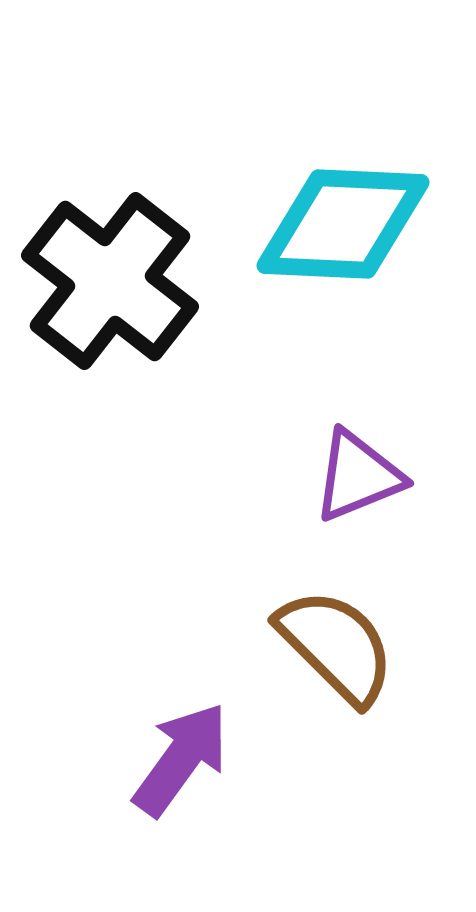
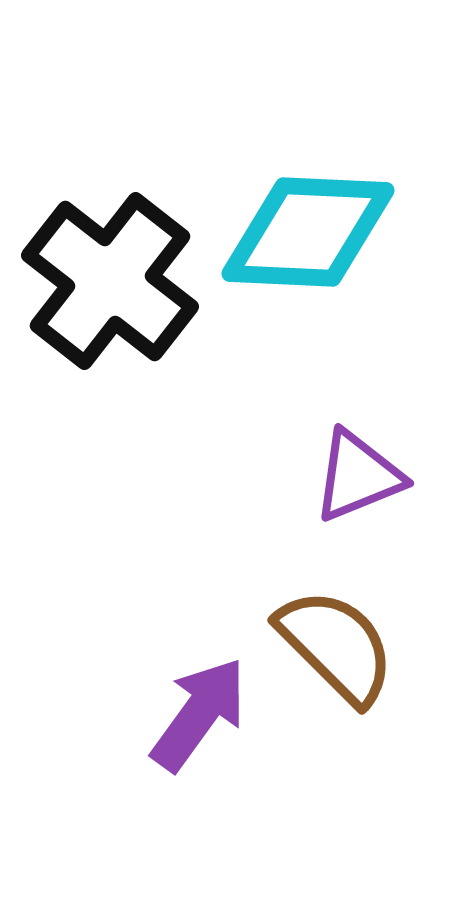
cyan diamond: moved 35 px left, 8 px down
purple arrow: moved 18 px right, 45 px up
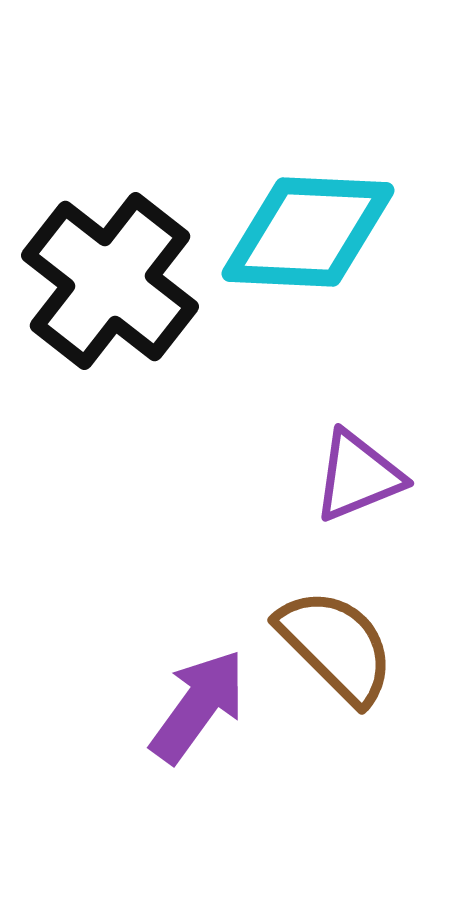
purple arrow: moved 1 px left, 8 px up
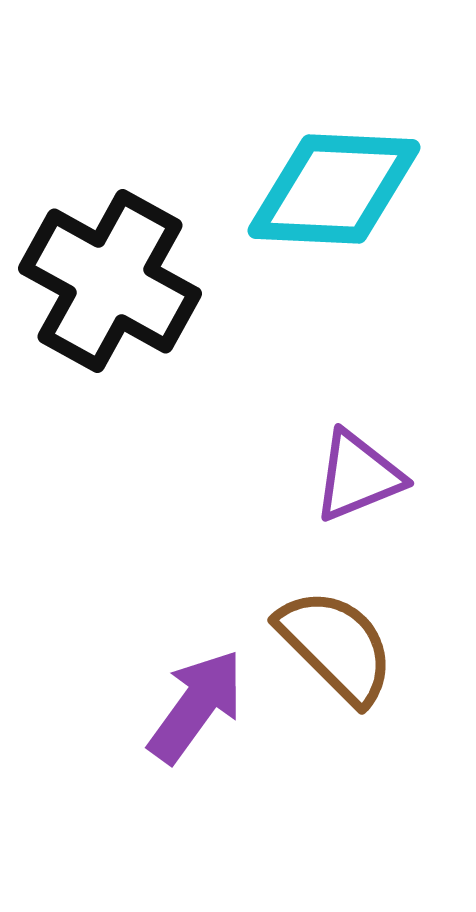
cyan diamond: moved 26 px right, 43 px up
black cross: rotated 9 degrees counterclockwise
purple arrow: moved 2 px left
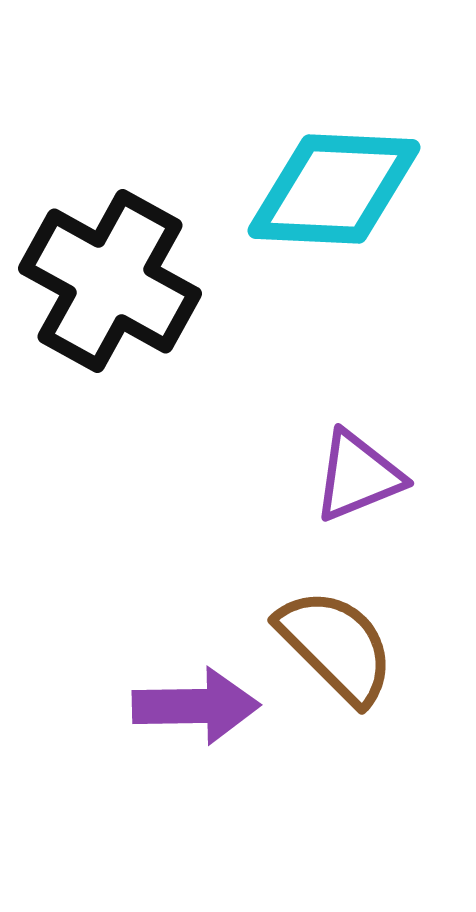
purple arrow: rotated 53 degrees clockwise
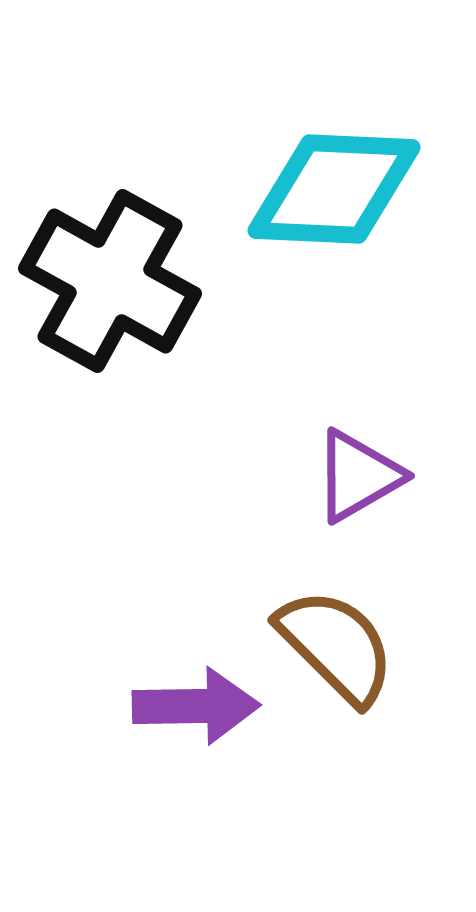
purple triangle: rotated 8 degrees counterclockwise
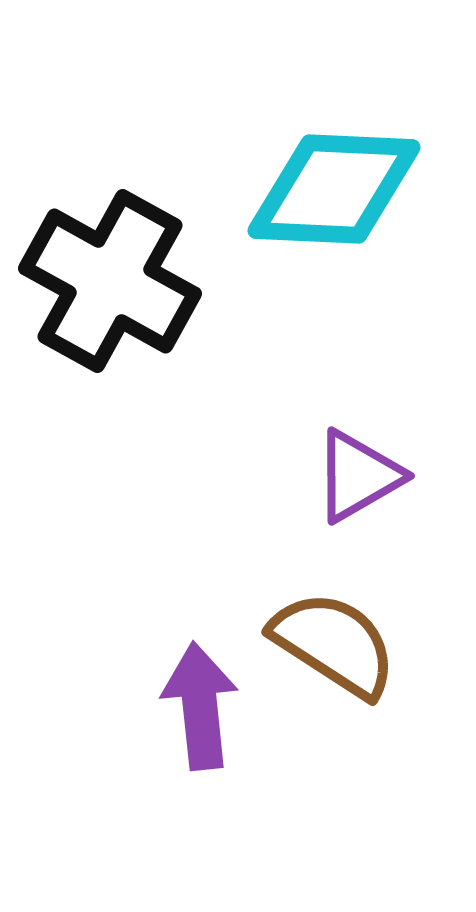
brown semicircle: moved 2 px left, 2 px up; rotated 12 degrees counterclockwise
purple arrow: moved 4 px right; rotated 95 degrees counterclockwise
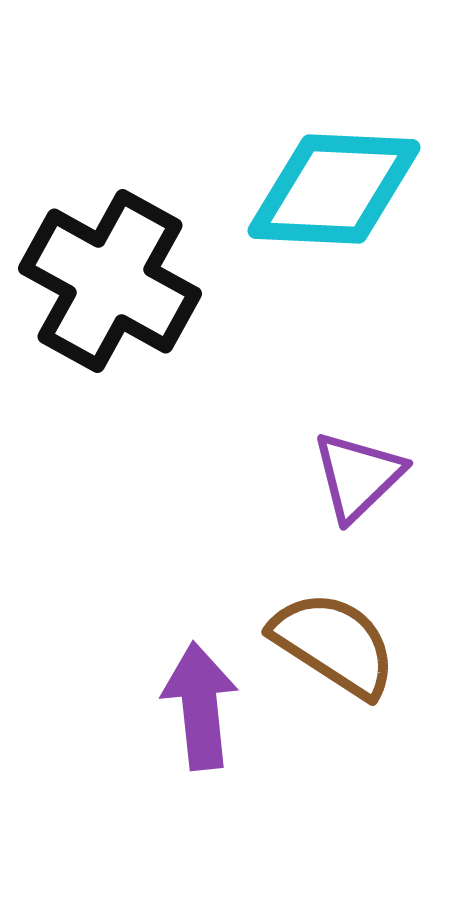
purple triangle: rotated 14 degrees counterclockwise
